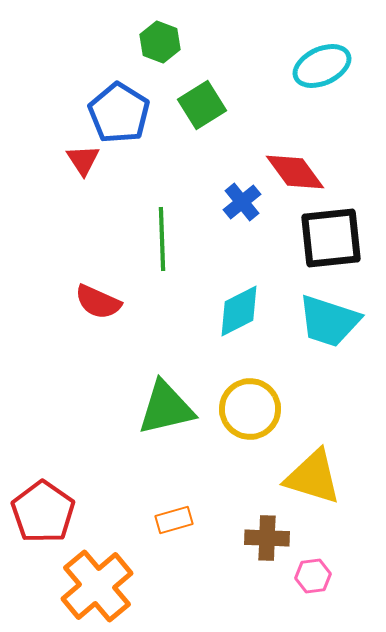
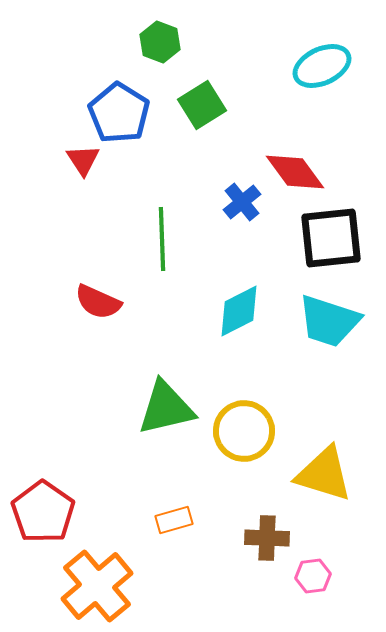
yellow circle: moved 6 px left, 22 px down
yellow triangle: moved 11 px right, 3 px up
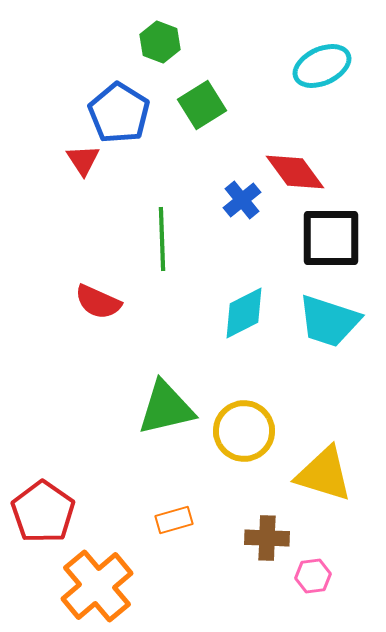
blue cross: moved 2 px up
black square: rotated 6 degrees clockwise
cyan diamond: moved 5 px right, 2 px down
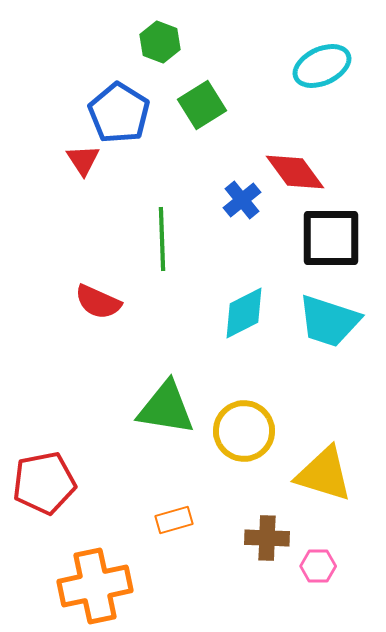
green triangle: rotated 22 degrees clockwise
red pentagon: moved 1 px right, 29 px up; rotated 26 degrees clockwise
pink hexagon: moved 5 px right, 10 px up; rotated 8 degrees clockwise
orange cross: moved 2 px left; rotated 28 degrees clockwise
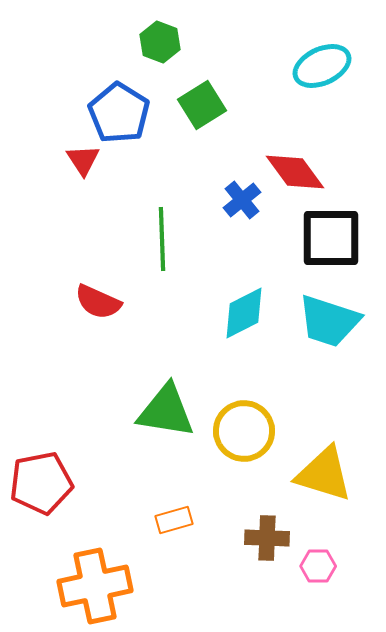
green triangle: moved 3 px down
red pentagon: moved 3 px left
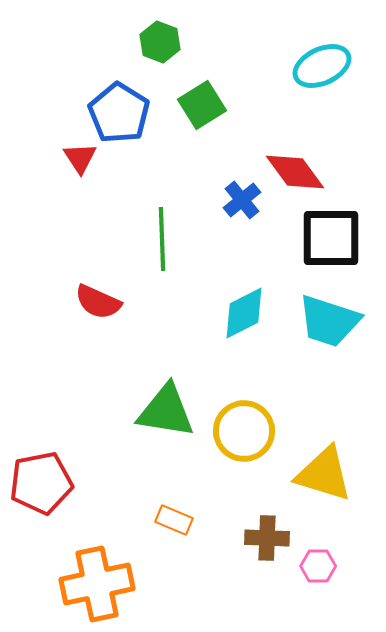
red triangle: moved 3 px left, 2 px up
orange rectangle: rotated 39 degrees clockwise
orange cross: moved 2 px right, 2 px up
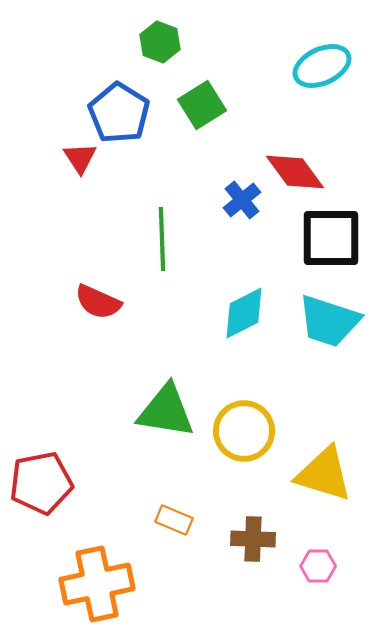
brown cross: moved 14 px left, 1 px down
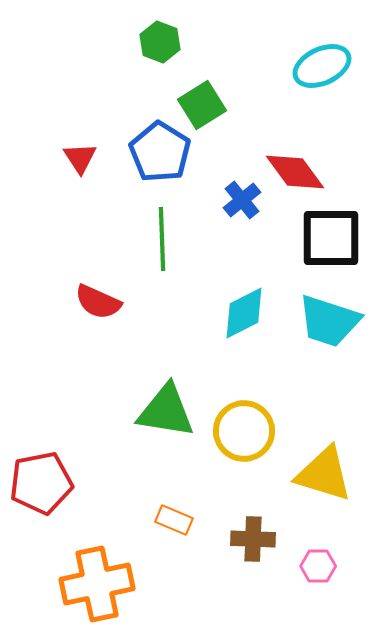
blue pentagon: moved 41 px right, 39 px down
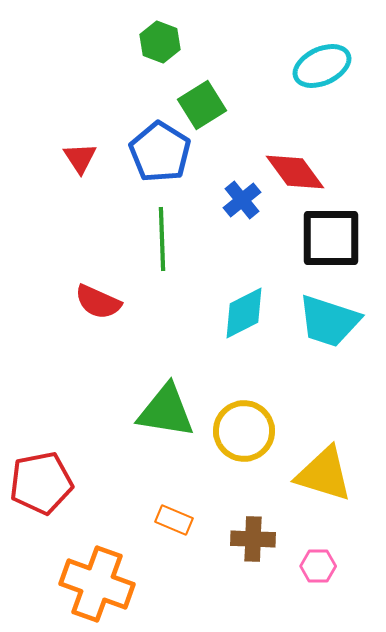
orange cross: rotated 32 degrees clockwise
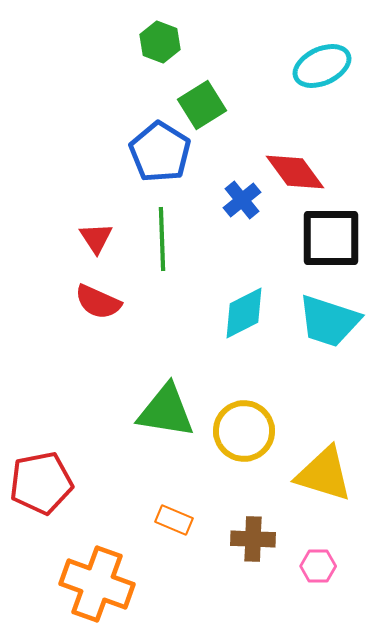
red triangle: moved 16 px right, 80 px down
